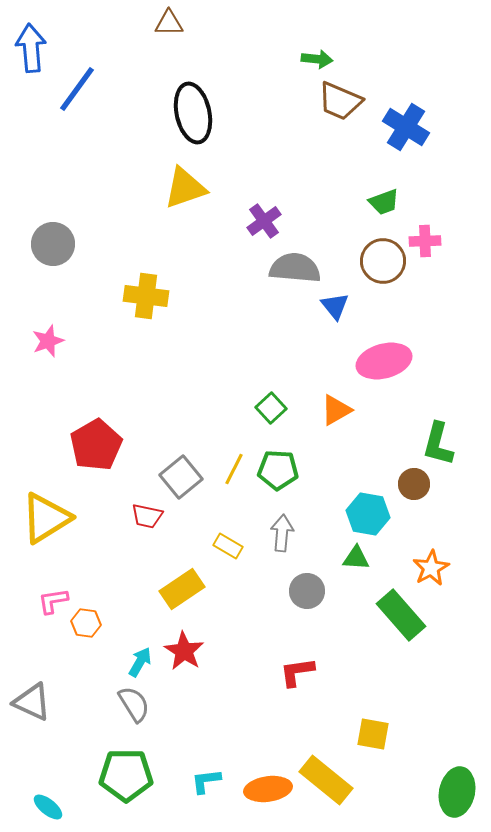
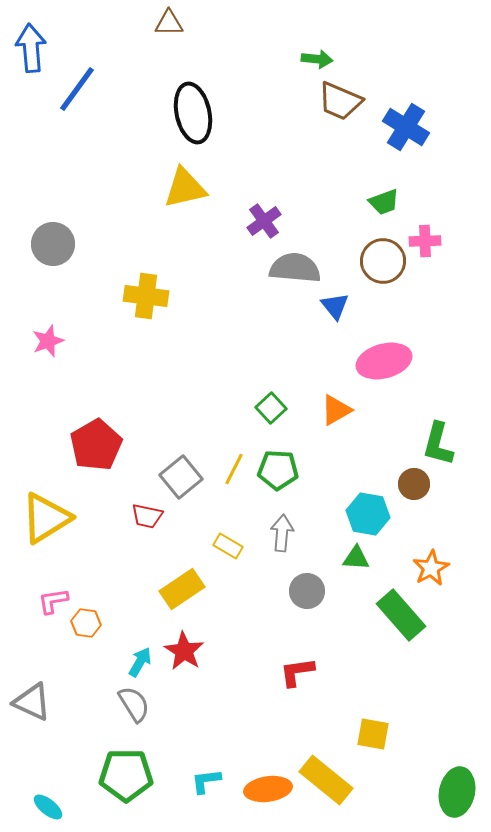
yellow triangle at (185, 188): rotated 6 degrees clockwise
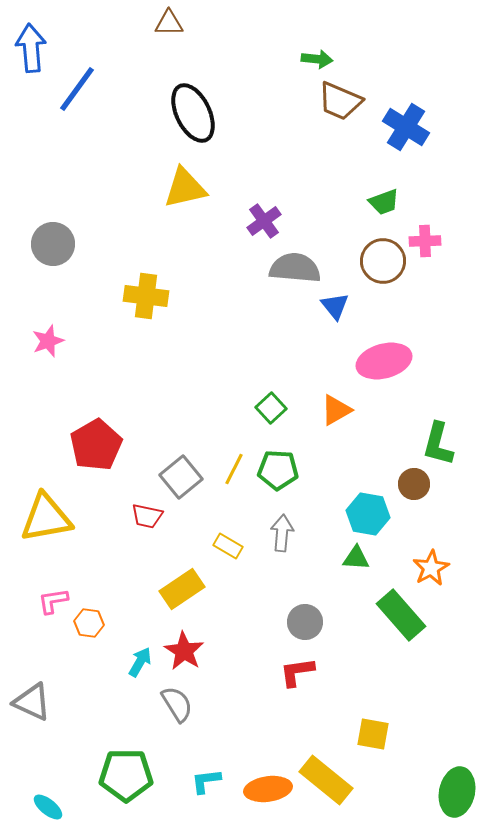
black ellipse at (193, 113): rotated 14 degrees counterclockwise
yellow triangle at (46, 518): rotated 22 degrees clockwise
gray circle at (307, 591): moved 2 px left, 31 px down
orange hexagon at (86, 623): moved 3 px right
gray semicircle at (134, 704): moved 43 px right
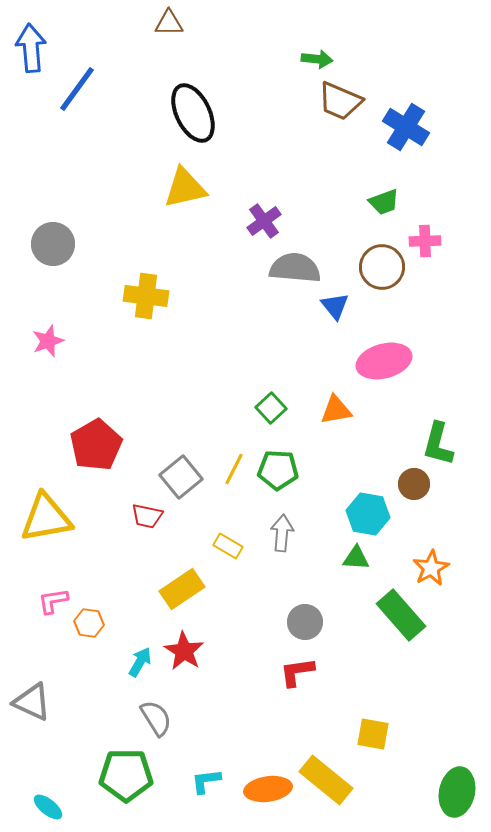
brown circle at (383, 261): moved 1 px left, 6 px down
orange triangle at (336, 410): rotated 20 degrees clockwise
gray semicircle at (177, 704): moved 21 px left, 14 px down
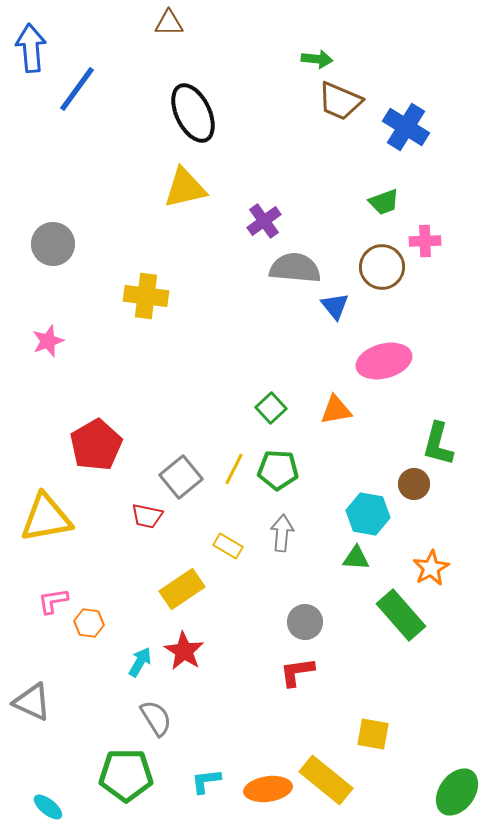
green ellipse at (457, 792): rotated 24 degrees clockwise
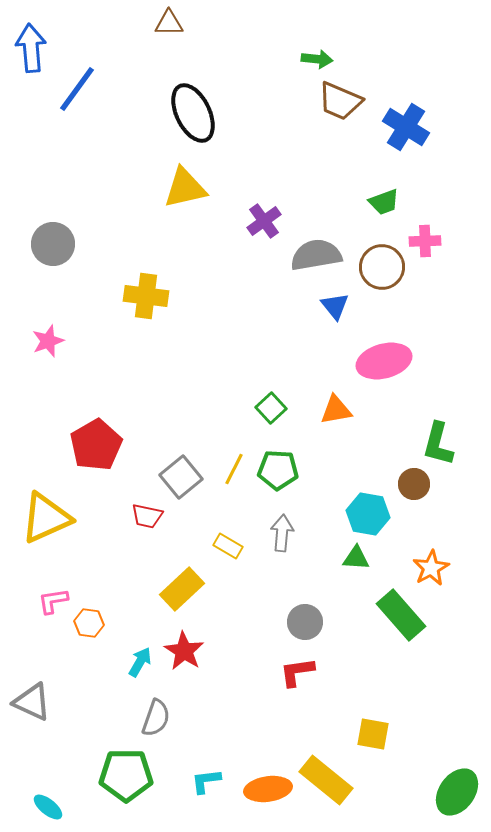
gray semicircle at (295, 268): moved 21 px right, 13 px up; rotated 15 degrees counterclockwise
yellow triangle at (46, 518): rotated 14 degrees counterclockwise
yellow rectangle at (182, 589): rotated 9 degrees counterclockwise
gray semicircle at (156, 718): rotated 51 degrees clockwise
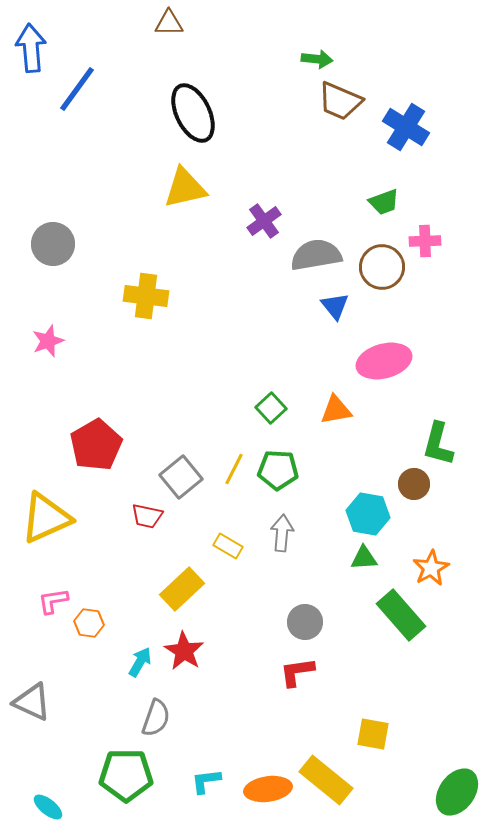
green triangle at (356, 558): moved 8 px right; rotated 8 degrees counterclockwise
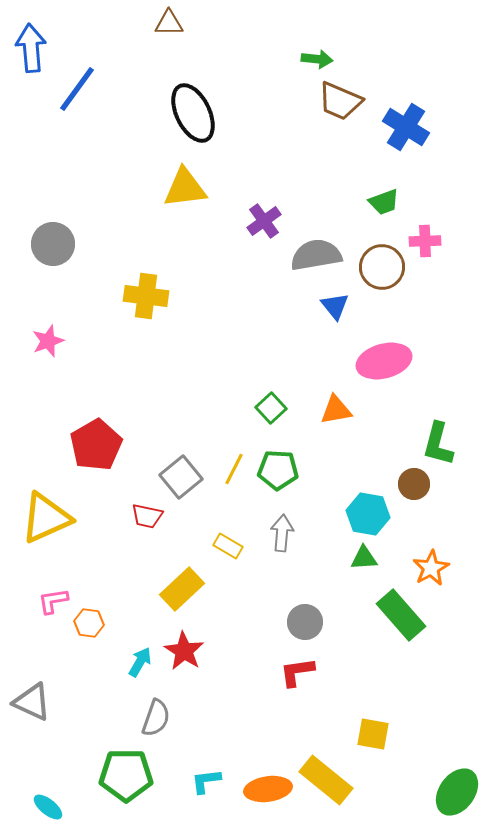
yellow triangle at (185, 188): rotated 6 degrees clockwise
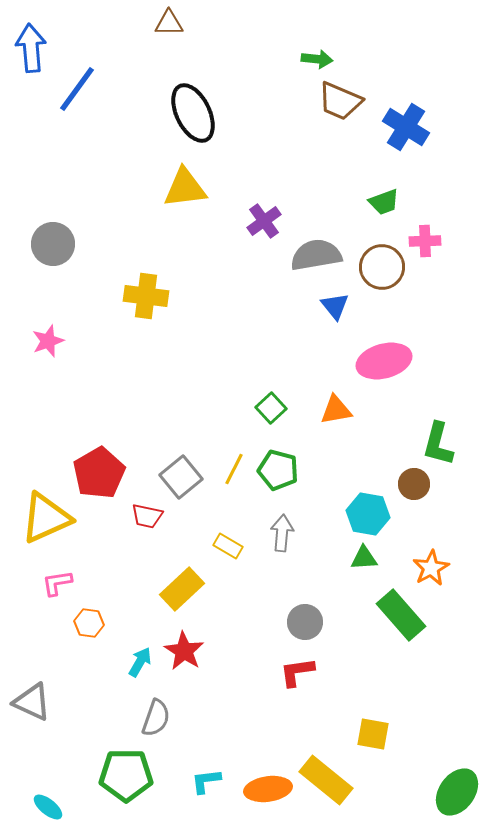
red pentagon at (96, 445): moved 3 px right, 28 px down
green pentagon at (278, 470): rotated 12 degrees clockwise
pink L-shape at (53, 601): moved 4 px right, 18 px up
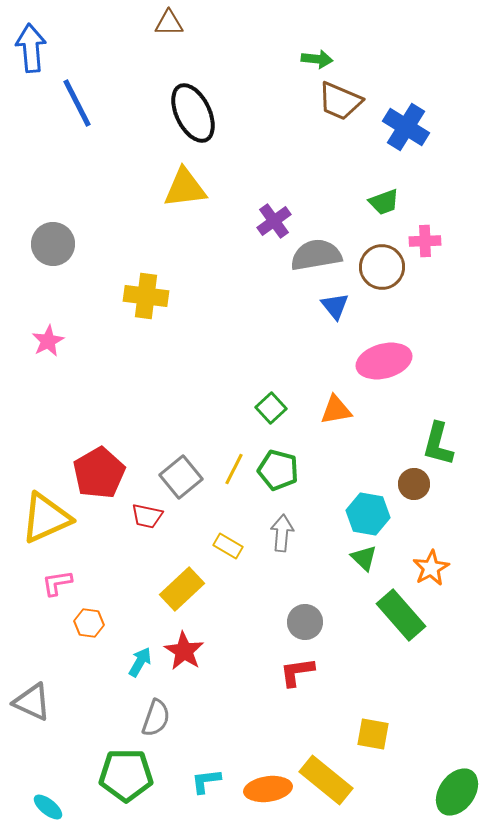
blue line at (77, 89): moved 14 px down; rotated 63 degrees counterclockwise
purple cross at (264, 221): moved 10 px right
pink star at (48, 341): rotated 8 degrees counterclockwise
green triangle at (364, 558): rotated 48 degrees clockwise
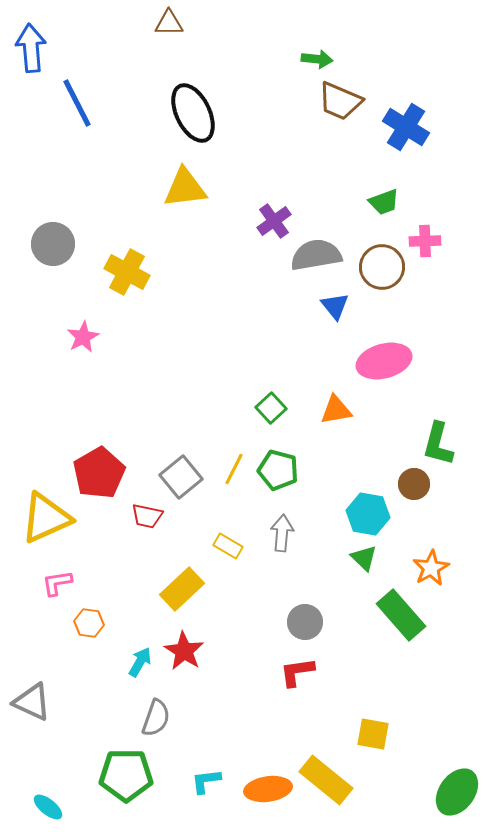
yellow cross at (146, 296): moved 19 px left, 24 px up; rotated 21 degrees clockwise
pink star at (48, 341): moved 35 px right, 4 px up
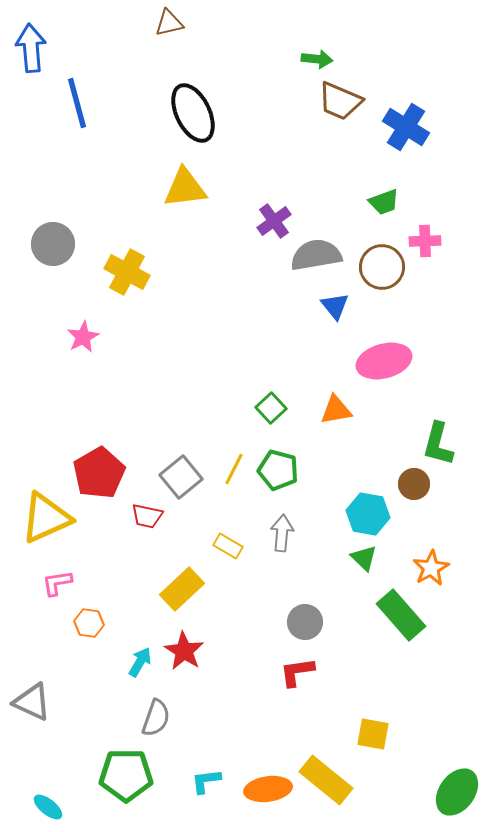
brown triangle at (169, 23): rotated 12 degrees counterclockwise
blue line at (77, 103): rotated 12 degrees clockwise
